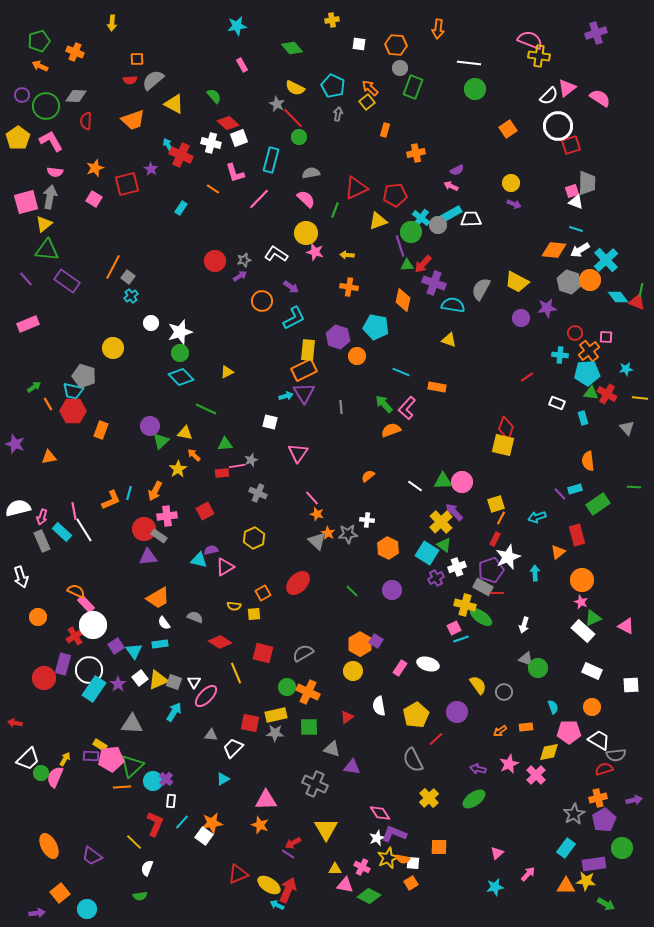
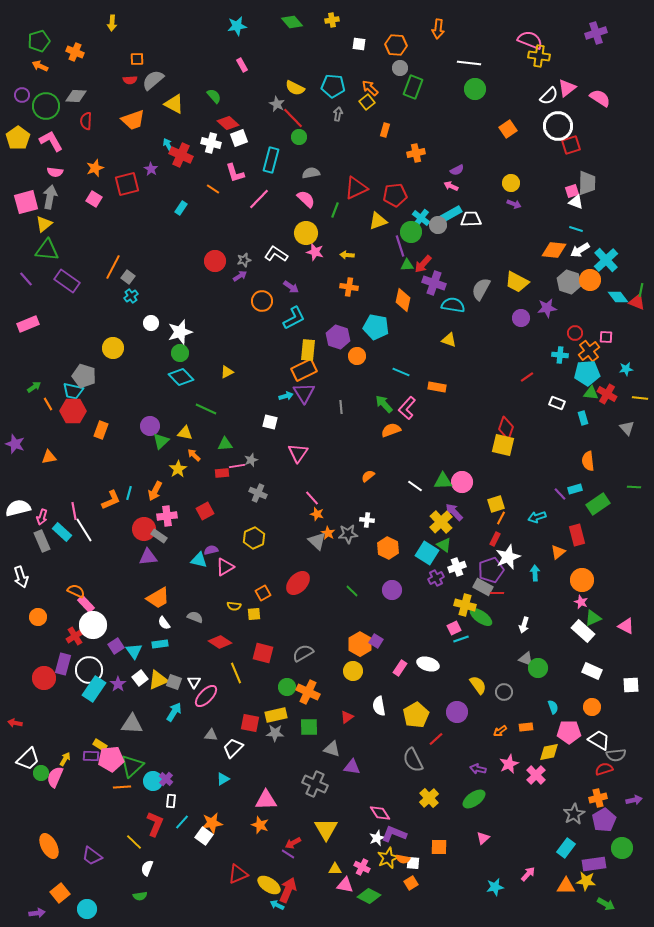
green diamond at (292, 48): moved 26 px up
cyan pentagon at (333, 86): rotated 20 degrees counterclockwise
pink triangle at (497, 853): moved 14 px left, 15 px up
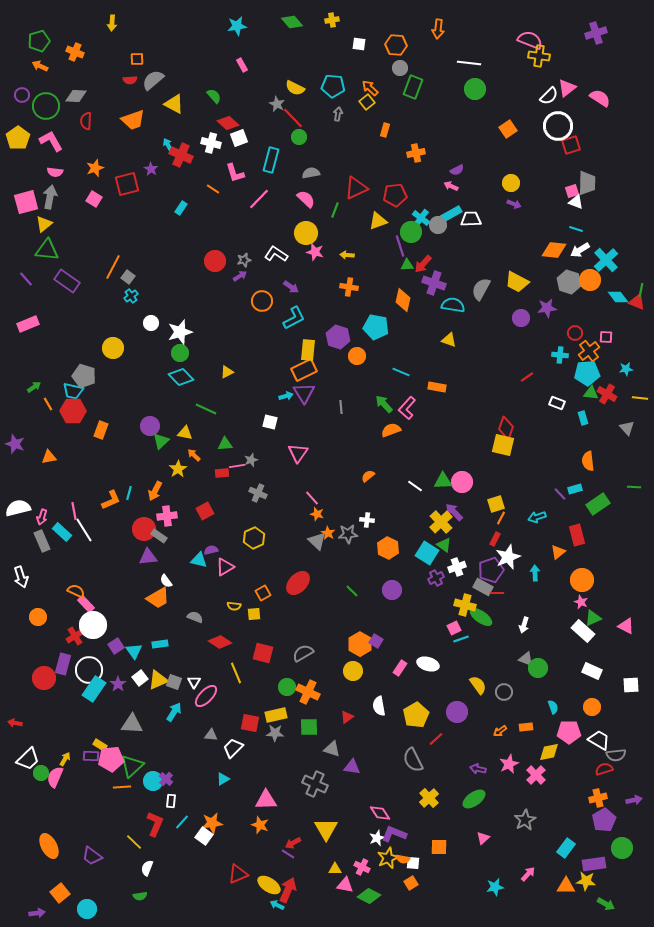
white semicircle at (164, 623): moved 2 px right, 42 px up
gray star at (574, 814): moved 49 px left, 6 px down
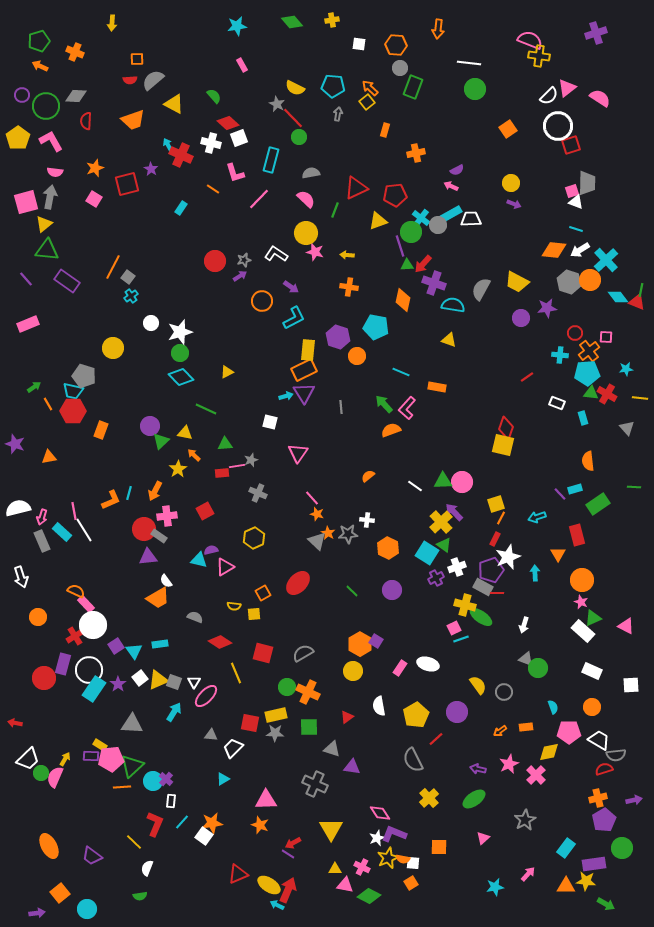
orange triangle at (558, 552): moved 2 px down; rotated 21 degrees counterclockwise
yellow triangle at (326, 829): moved 5 px right
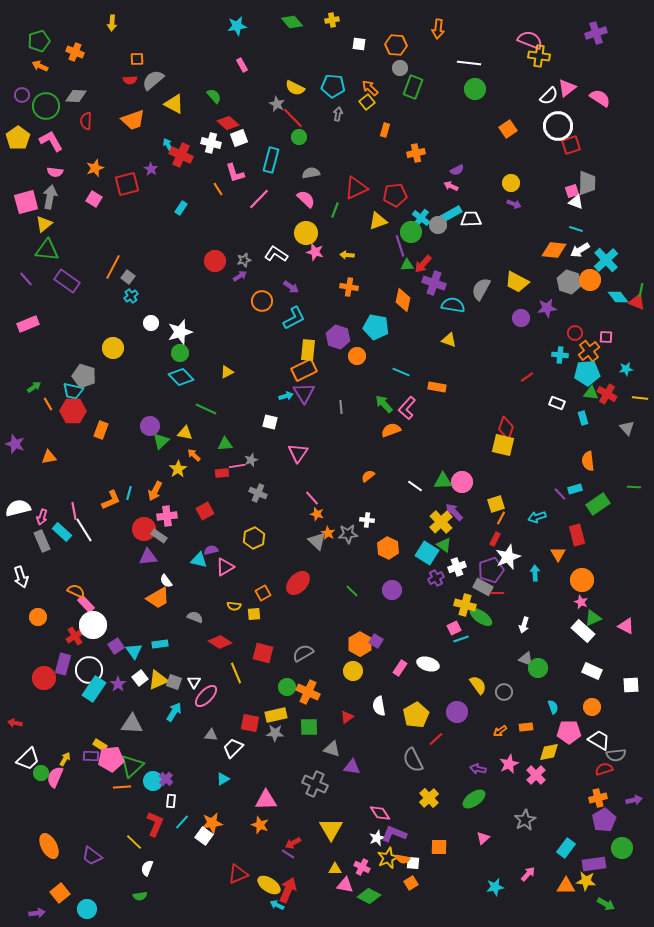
orange line at (213, 189): moved 5 px right; rotated 24 degrees clockwise
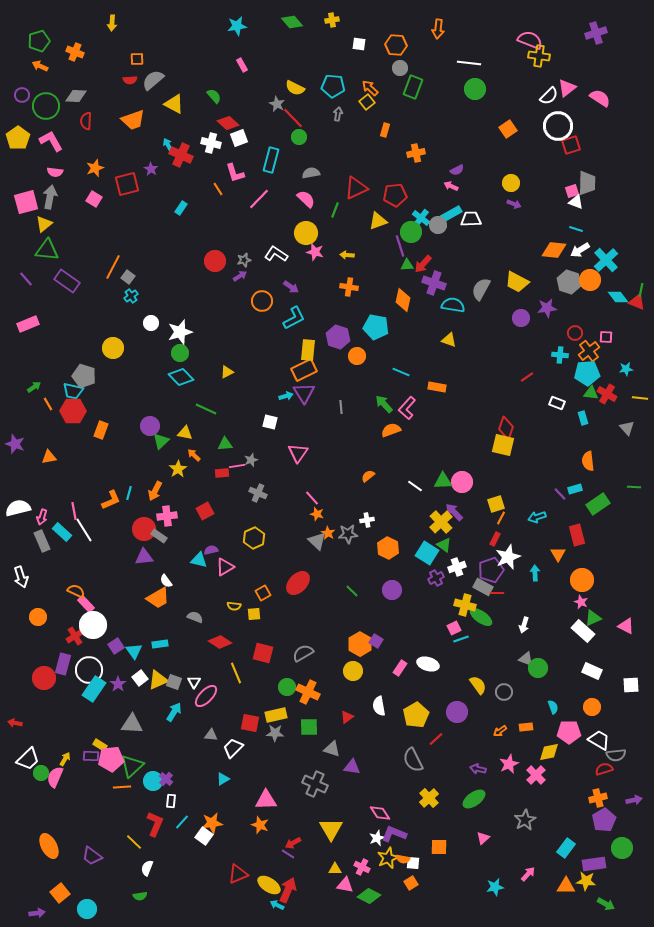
white cross at (367, 520): rotated 16 degrees counterclockwise
purple triangle at (148, 557): moved 4 px left
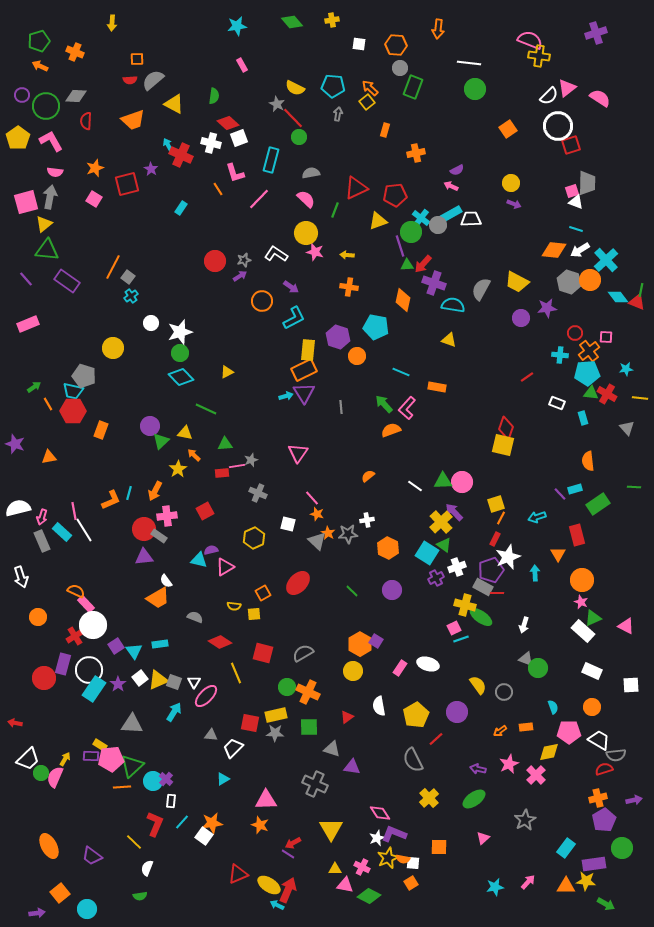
green semicircle at (214, 96): rotated 49 degrees clockwise
white square at (270, 422): moved 18 px right, 102 px down
pink arrow at (528, 874): moved 8 px down
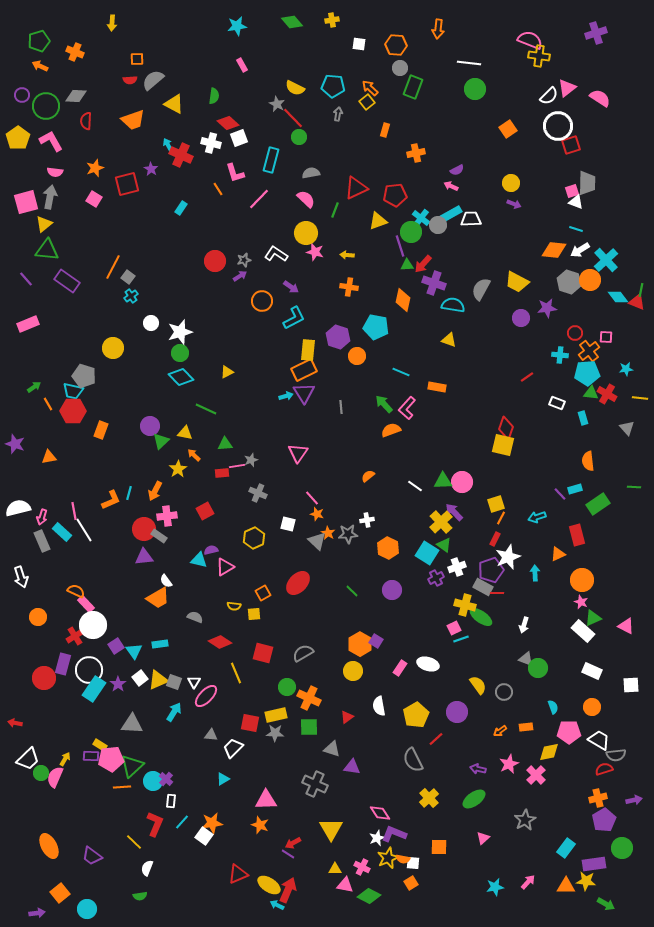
orange triangle at (558, 554): rotated 35 degrees clockwise
orange cross at (308, 692): moved 1 px right, 6 px down
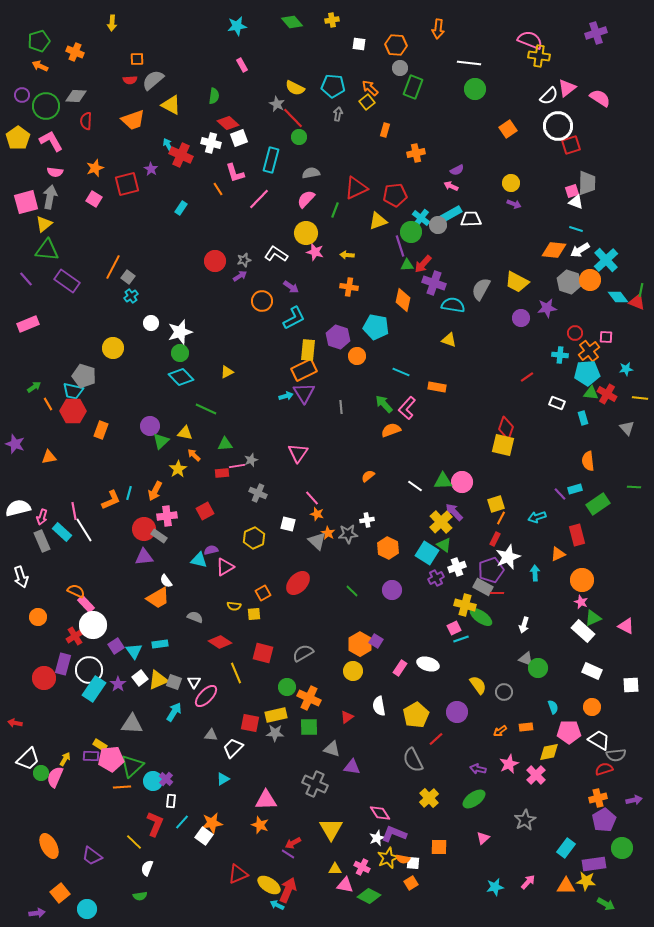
yellow triangle at (174, 104): moved 3 px left, 1 px down
pink semicircle at (306, 199): rotated 90 degrees counterclockwise
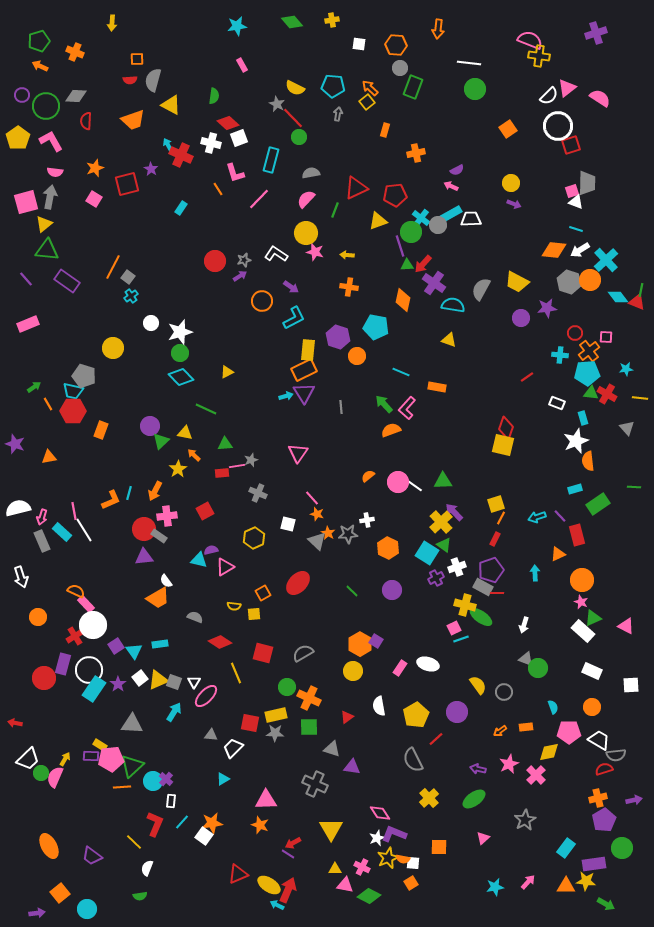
gray semicircle at (153, 80): rotated 35 degrees counterclockwise
purple cross at (434, 283): rotated 15 degrees clockwise
pink circle at (462, 482): moved 64 px left
purple line at (560, 494): moved 22 px down
white star at (508, 557): moved 68 px right, 116 px up
